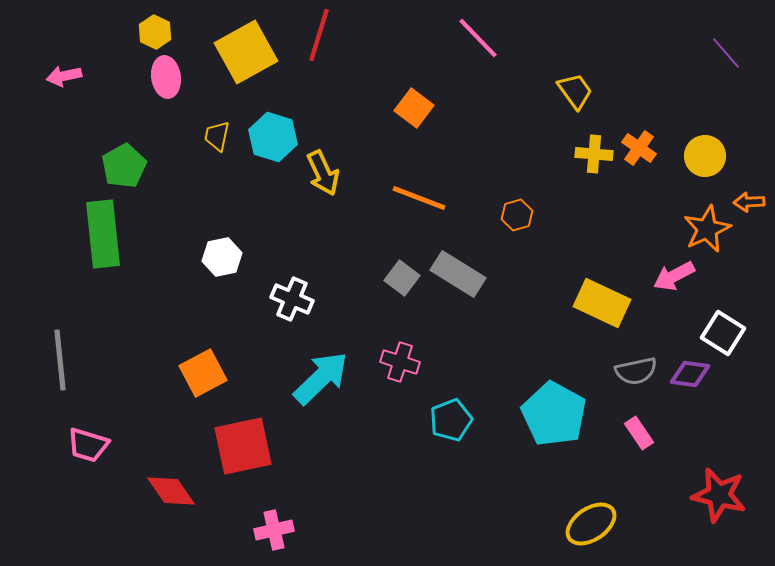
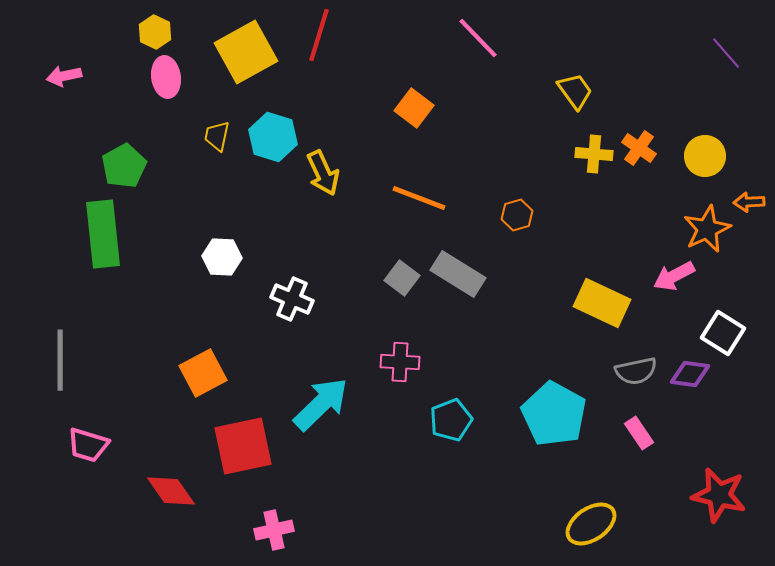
white hexagon at (222, 257): rotated 15 degrees clockwise
gray line at (60, 360): rotated 6 degrees clockwise
pink cross at (400, 362): rotated 15 degrees counterclockwise
cyan arrow at (321, 378): moved 26 px down
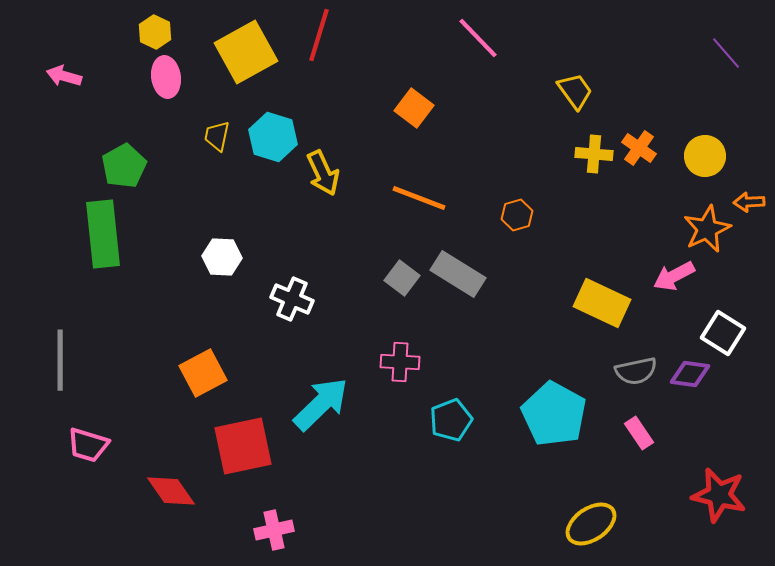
pink arrow at (64, 76): rotated 28 degrees clockwise
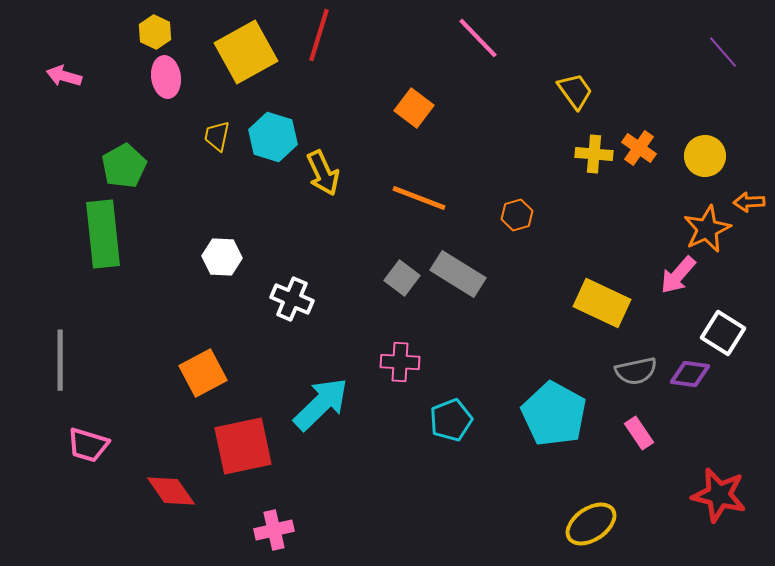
purple line at (726, 53): moved 3 px left, 1 px up
pink arrow at (674, 276): moved 4 px right, 1 px up; rotated 21 degrees counterclockwise
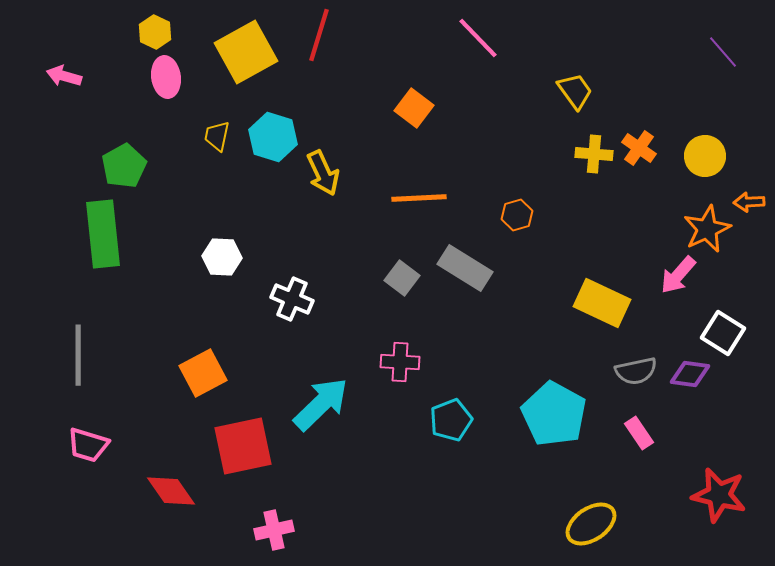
orange line at (419, 198): rotated 24 degrees counterclockwise
gray rectangle at (458, 274): moved 7 px right, 6 px up
gray line at (60, 360): moved 18 px right, 5 px up
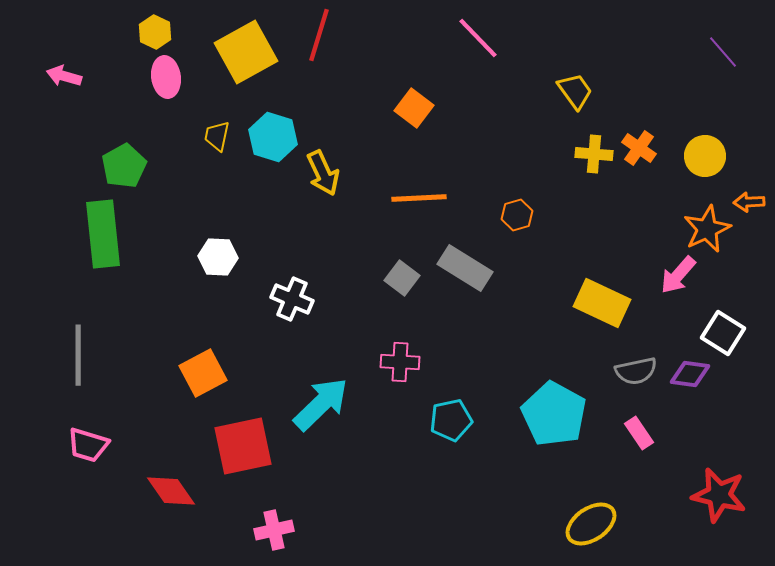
white hexagon at (222, 257): moved 4 px left
cyan pentagon at (451, 420): rotated 9 degrees clockwise
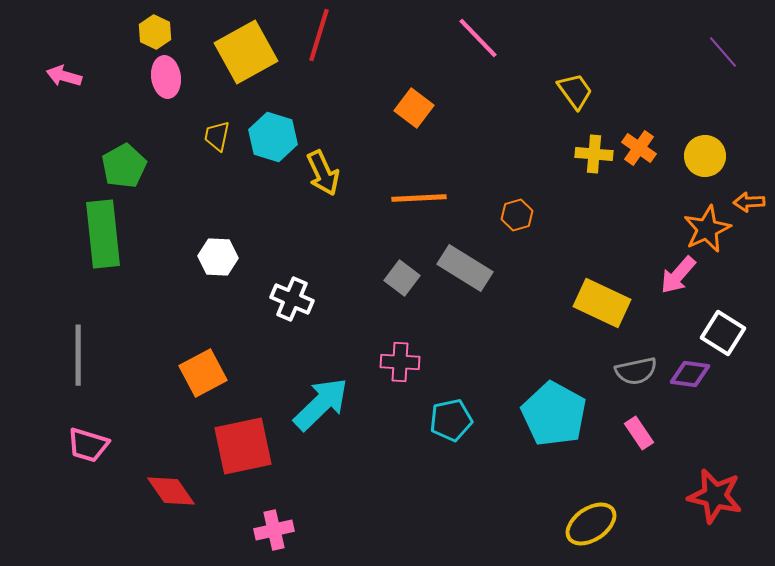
red star at (719, 495): moved 4 px left, 1 px down
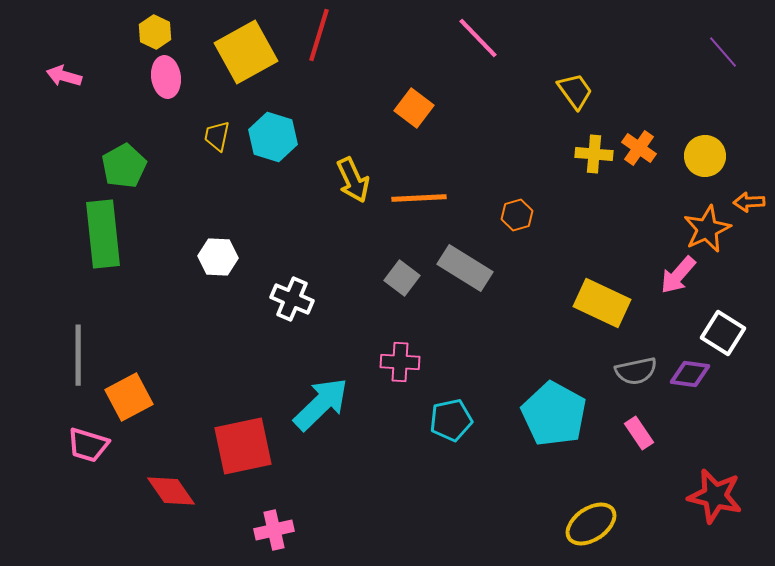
yellow arrow at (323, 173): moved 30 px right, 7 px down
orange square at (203, 373): moved 74 px left, 24 px down
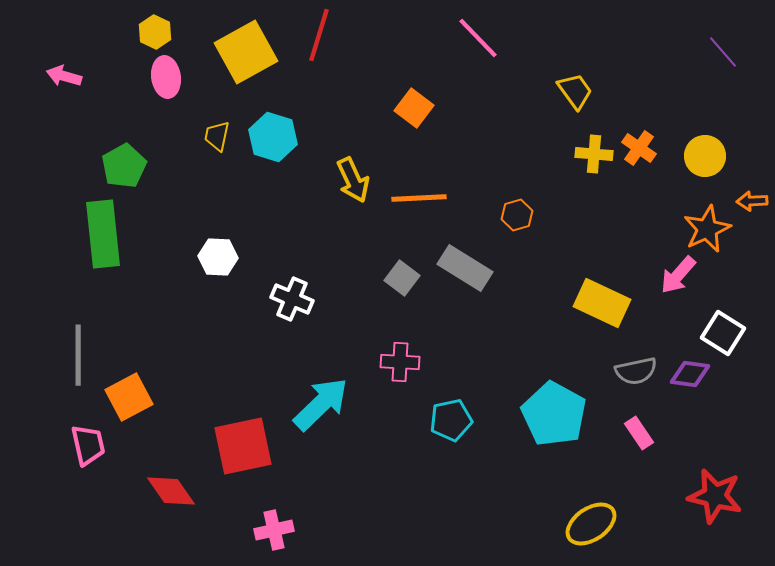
orange arrow at (749, 202): moved 3 px right, 1 px up
pink trapezoid at (88, 445): rotated 120 degrees counterclockwise
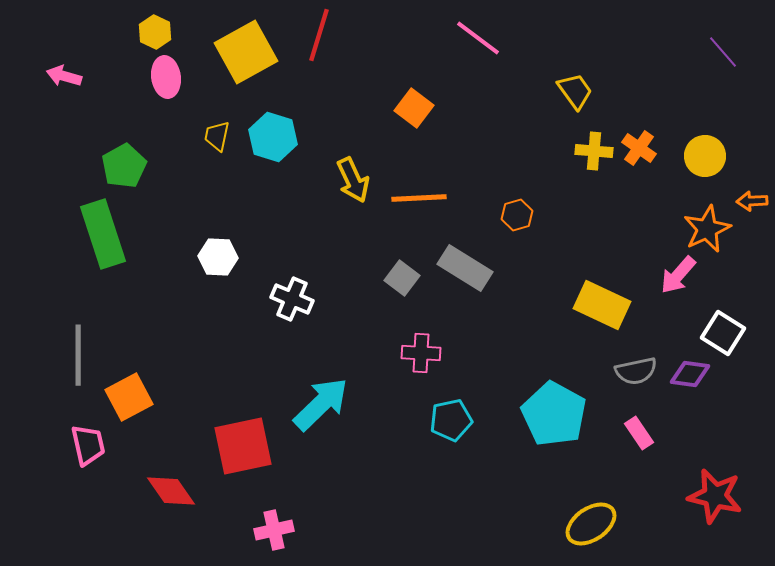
pink line at (478, 38): rotated 9 degrees counterclockwise
yellow cross at (594, 154): moved 3 px up
green rectangle at (103, 234): rotated 12 degrees counterclockwise
yellow rectangle at (602, 303): moved 2 px down
pink cross at (400, 362): moved 21 px right, 9 px up
